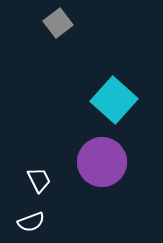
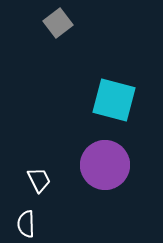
cyan square: rotated 27 degrees counterclockwise
purple circle: moved 3 px right, 3 px down
white semicircle: moved 5 px left, 2 px down; rotated 108 degrees clockwise
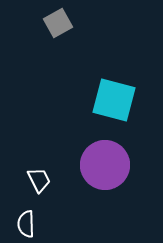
gray square: rotated 8 degrees clockwise
